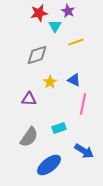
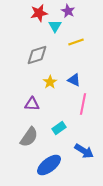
purple triangle: moved 3 px right, 5 px down
cyan rectangle: rotated 16 degrees counterclockwise
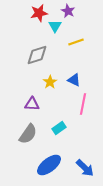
gray semicircle: moved 1 px left, 3 px up
blue arrow: moved 1 px right, 17 px down; rotated 12 degrees clockwise
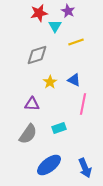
cyan rectangle: rotated 16 degrees clockwise
blue arrow: rotated 24 degrees clockwise
